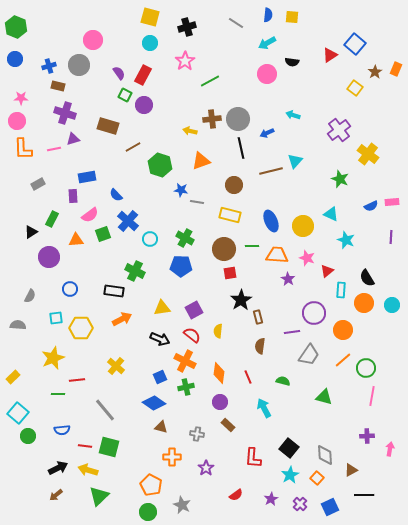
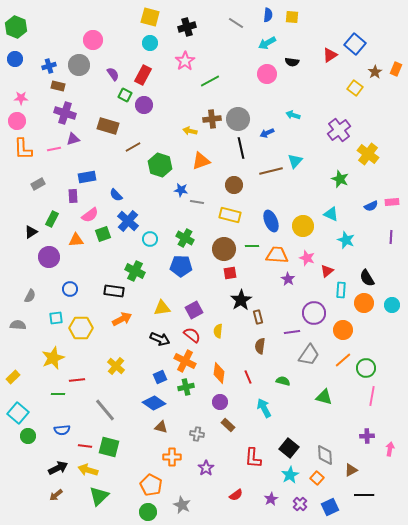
purple semicircle at (119, 73): moved 6 px left, 1 px down
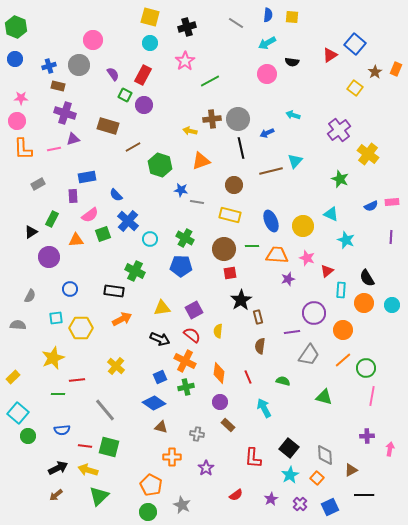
purple star at (288, 279): rotated 24 degrees clockwise
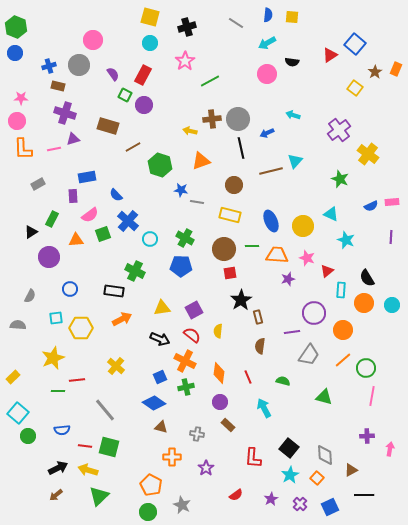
blue circle at (15, 59): moved 6 px up
green line at (58, 394): moved 3 px up
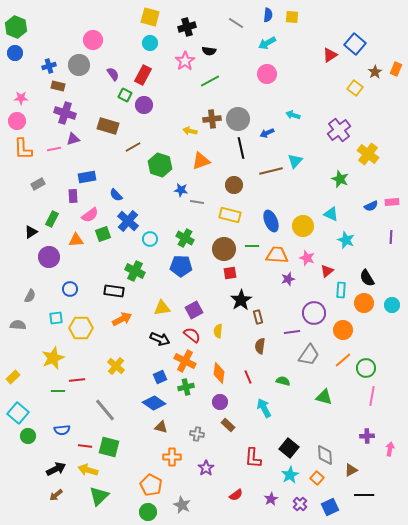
black semicircle at (292, 62): moved 83 px left, 11 px up
black arrow at (58, 468): moved 2 px left, 1 px down
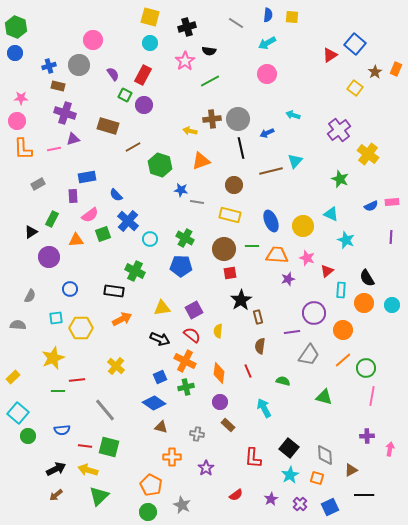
red line at (248, 377): moved 6 px up
orange square at (317, 478): rotated 24 degrees counterclockwise
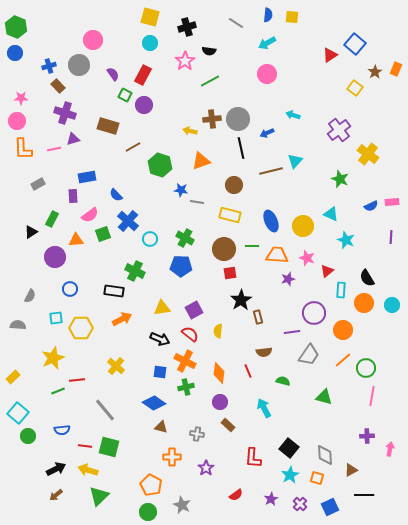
brown rectangle at (58, 86): rotated 32 degrees clockwise
purple circle at (49, 257): moved 6 px right
red semicircle at (192, 335): moved 2 px left, 1 px up
brown semicircle at (260, 346): moved 4 px right, 6 px down; rotated 105 degrees counterclockwise
blue square at (160, 377): moved 5 px up; rotated 32 degrees clockwise
green line at (58, 391): rotated 24 degrees counterclockwise
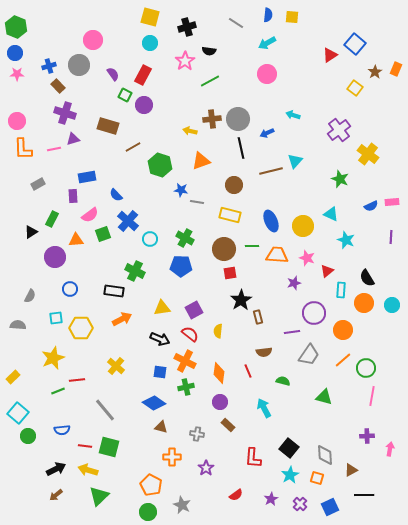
pink star at (21, 98): moved 4 px left, 24 px up
purple star at (288, 279): moved 6 px right, 4 px down
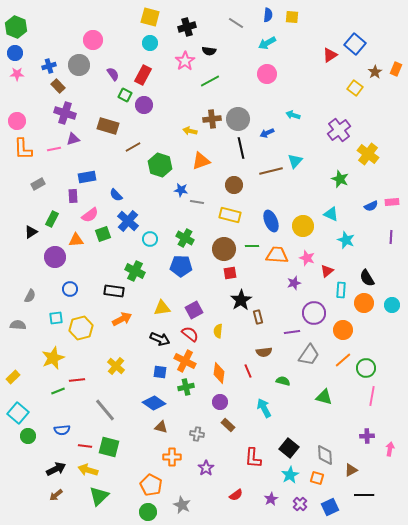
yellow hexagon at (81, 328): rotated 15 degrees counterclockwise
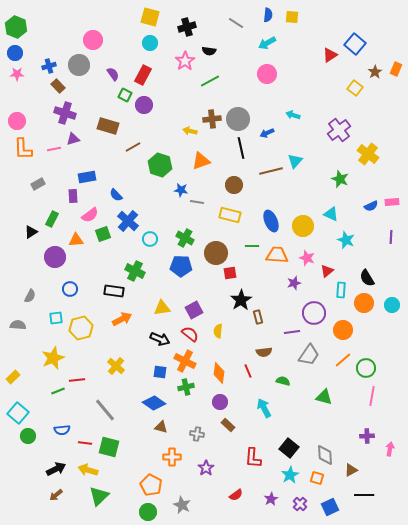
brown circle at (224, 249): moved 8 px left, 4 px down
red line at (85, 446): moved 3 px up
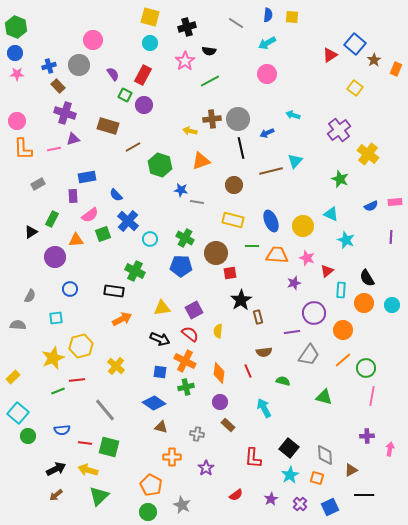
brown star at (375, 72): moved 1 px left, 12 px up
pink rectangle at (392, 202): moved 3 px right
yellow rectangle at (230, 215): moved 3 px right, 5 px down
yellow hexagon at (81, 328): moved 18 px down
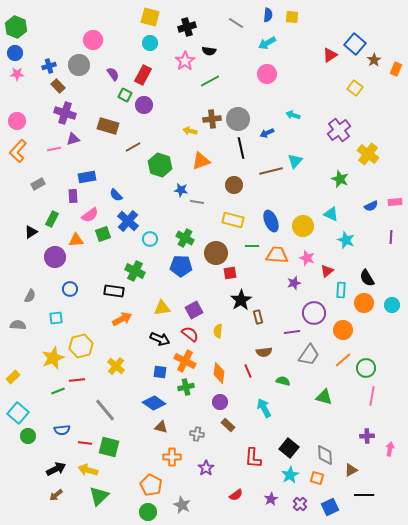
orange L-shape at (23, 149): moved 5 px left, 2 px down; rotated 45 degrees clockwise
